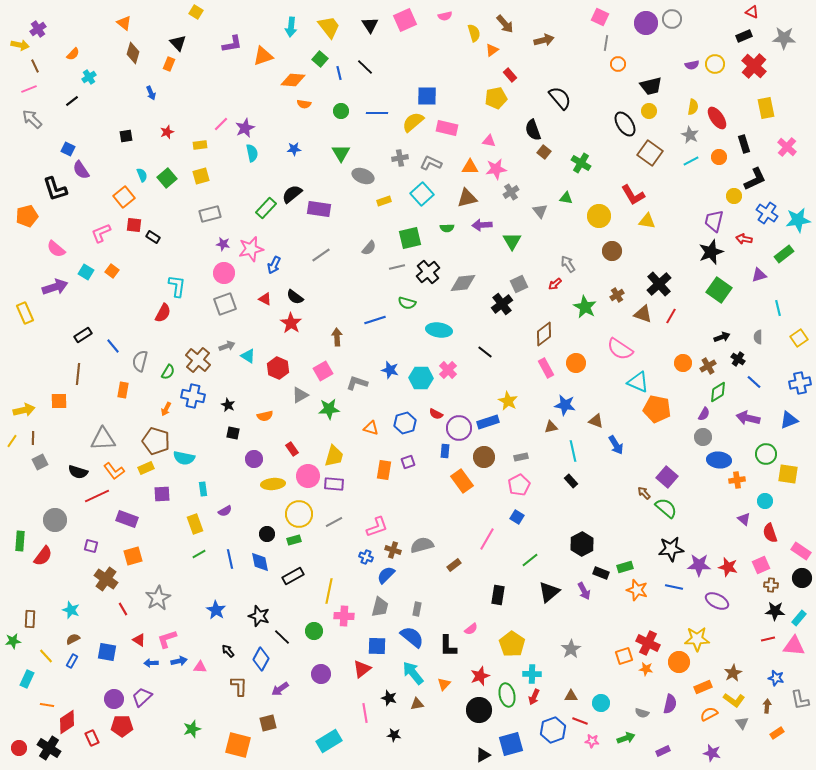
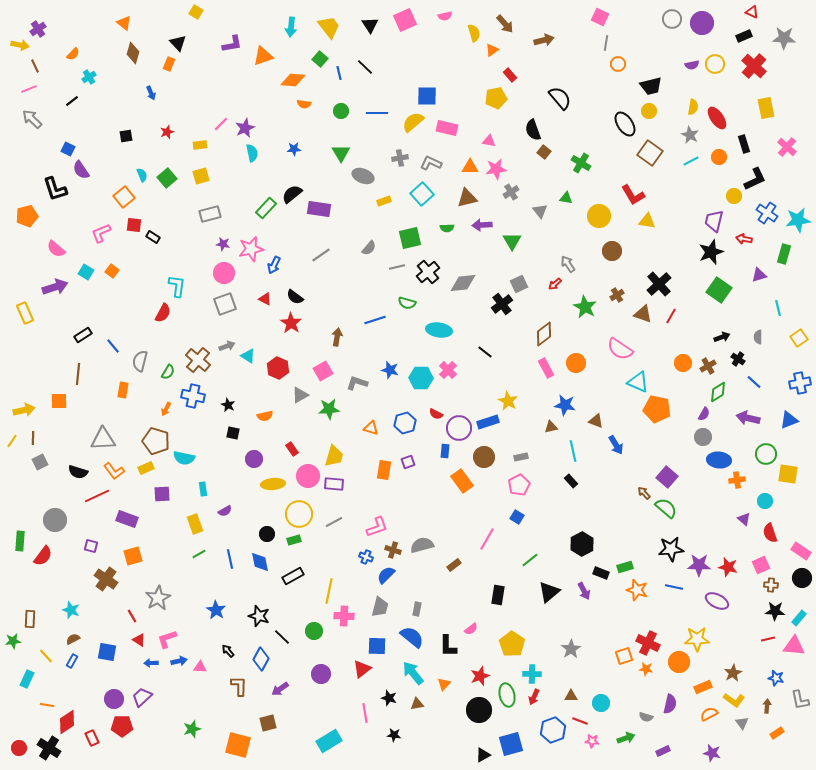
purple circle at (646, 23): moved 56 px right
green rectangle at (784, 254): rotated 36 degrees counterclockwise
brown arrow at (337, 337): rotated 12 degrees clockwise
red line at (123, 609): moved 9 px right, 7 px down
gray semicircle at (642, 713): moved 4 px right, 4 px down
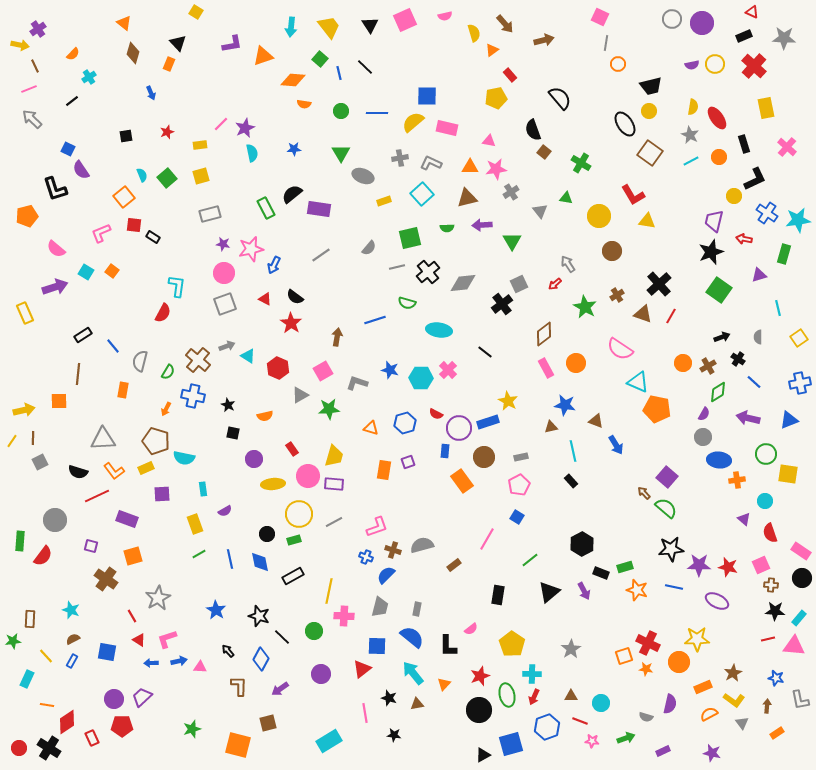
green rectangle at (266, 208): rotated 70 degrees counterclockwise
blue hexagon at (553, 730): moved 6 px left, 3 px up
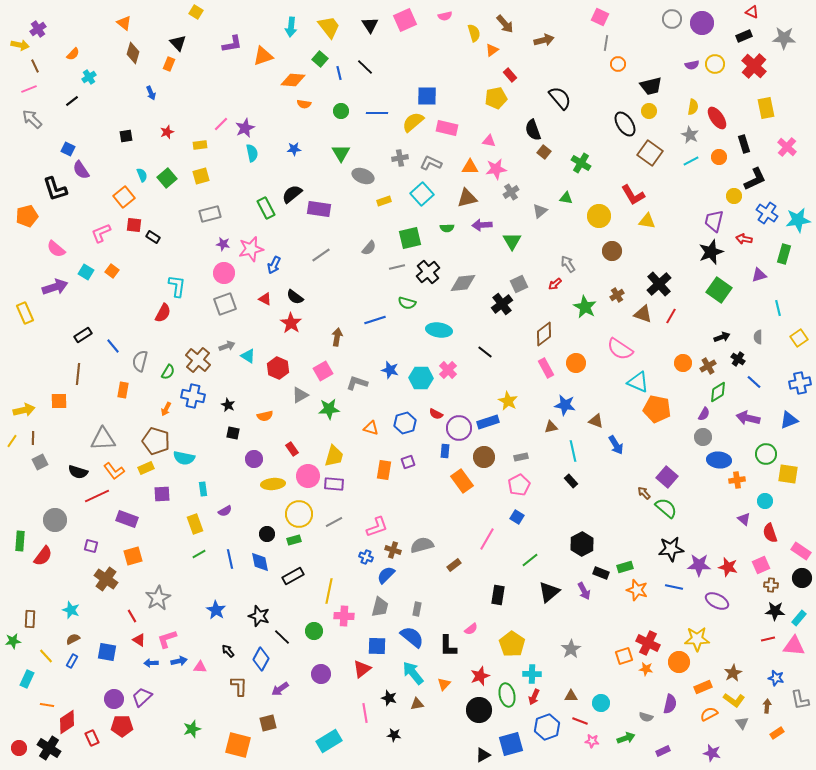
gray triangle at (540, 211): rotated 28 degrees clockwise
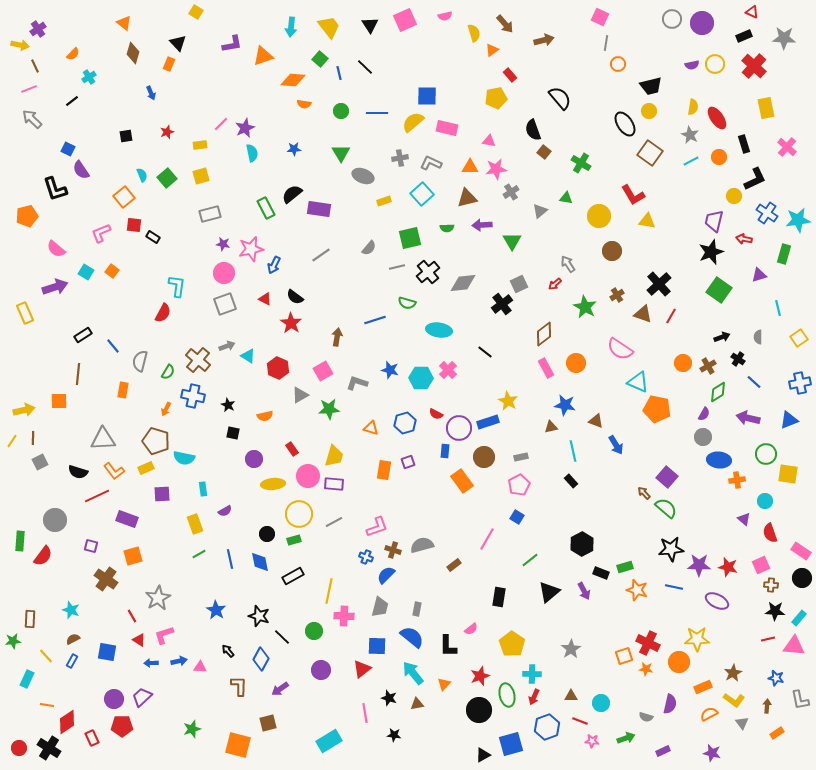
black rectangle at (498, 595): moved 1 px right, 2 px down
pink L-shape at (167, 639): moved 3 px left, 4 px up
purple circle at (321, 674): moved 4 px up
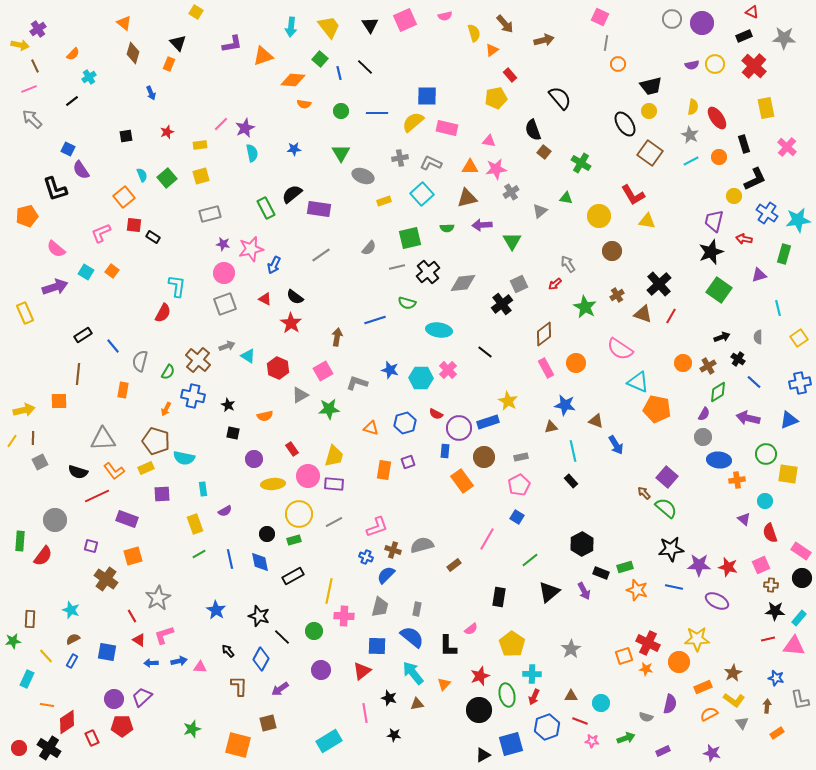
red triangle at (362, 669): moved 2 px down
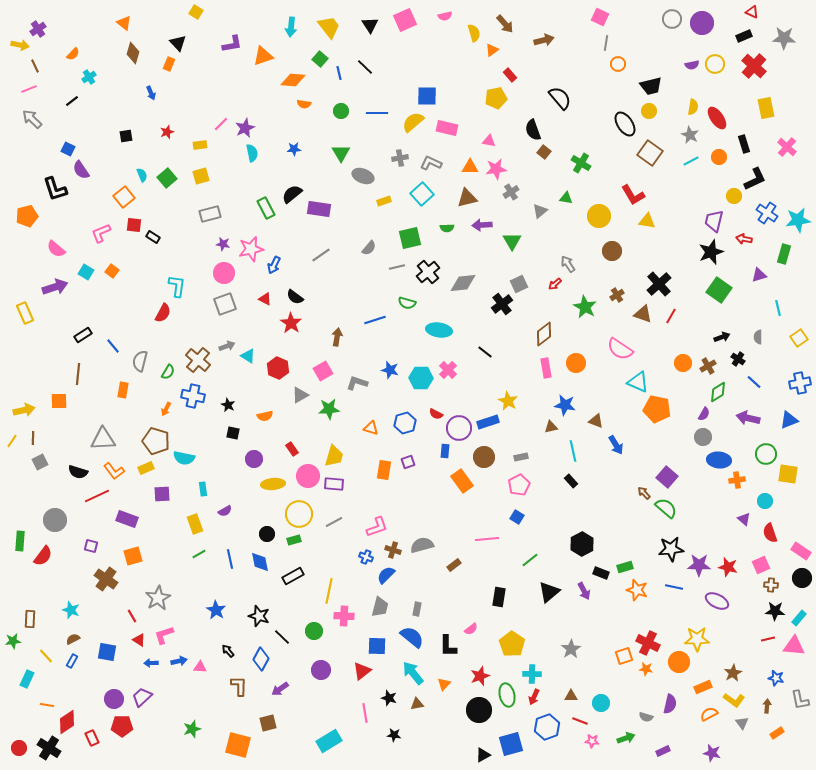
pink rectangle at (546, 368): rotated 18 degrees clockwise
pink line at (487, 539): rotated 55 degrees clockwise
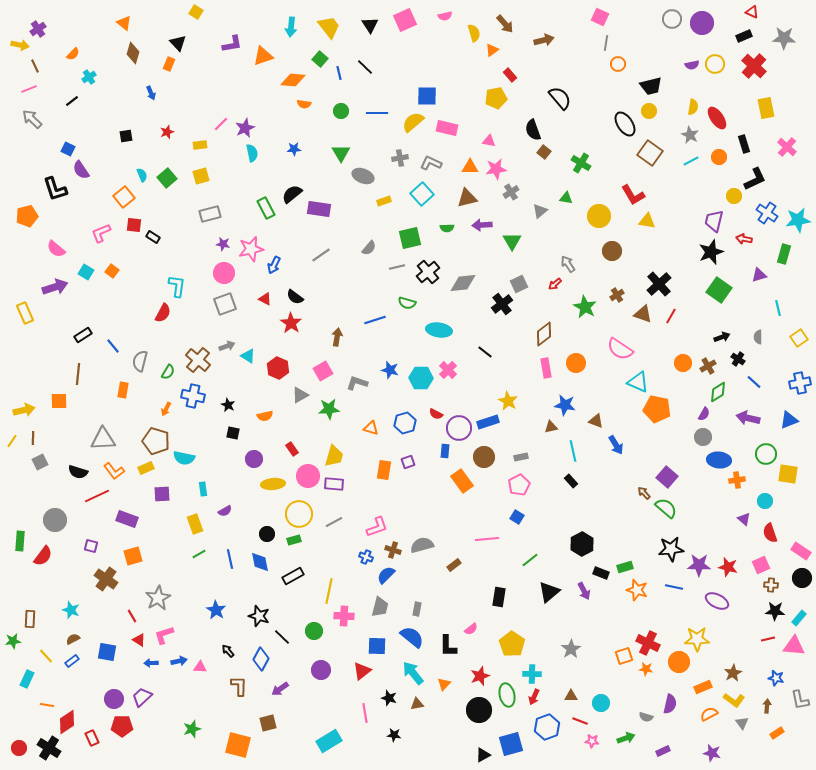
blue rectangle at (72, 661): rotated 24 degrees clockwise
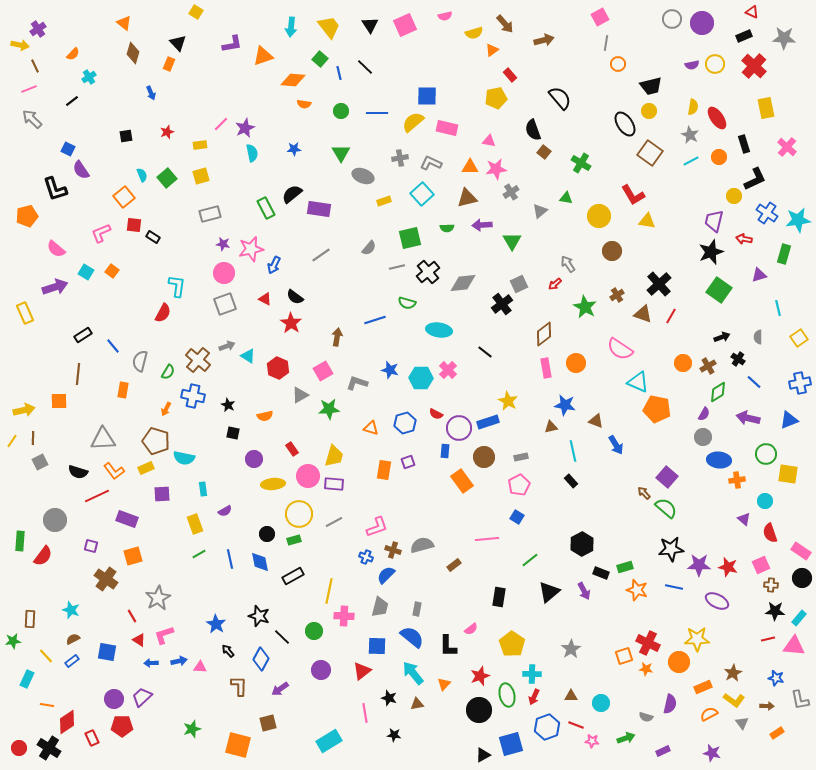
pink square at (600, 17): rotated 36 degrees clockwise
pink square at (405, 20): moved 5 px down
yellow semicircle at (474, 33): rotated 90 degrees clockwise
blue star at (216, 610): moved 14 px down
brown arrow at (767, 706): rotated 88 degrees clockwise
red line at (580, 721): moved 4 px left, 4 px down
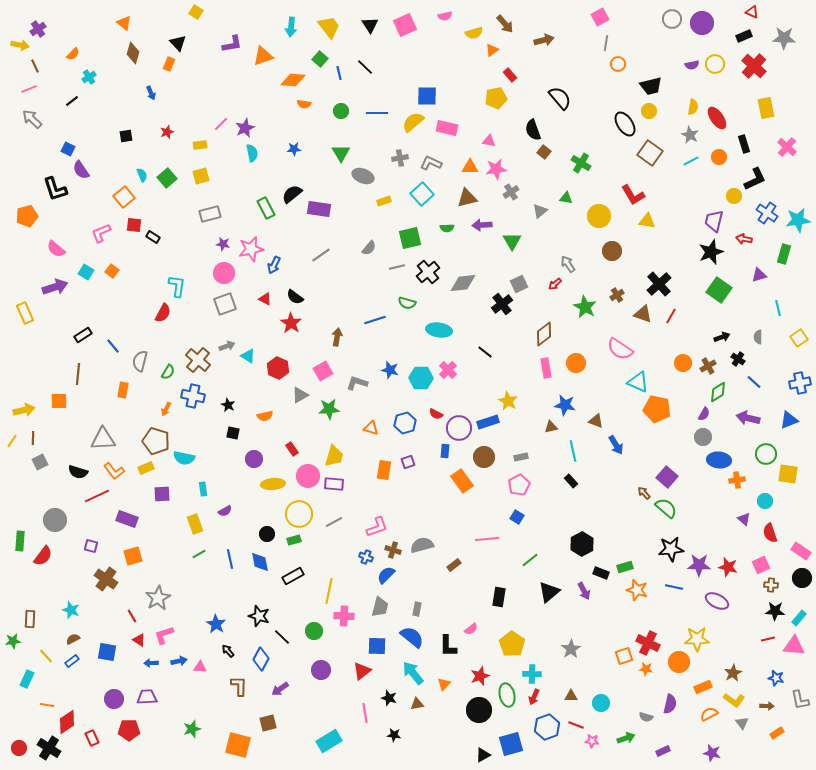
purple trapezoid at (142, 697): moved 5 px right; rotated 40 degrees clockwise
red pentagon at (122, 726): moved 7 px right, 4 px down
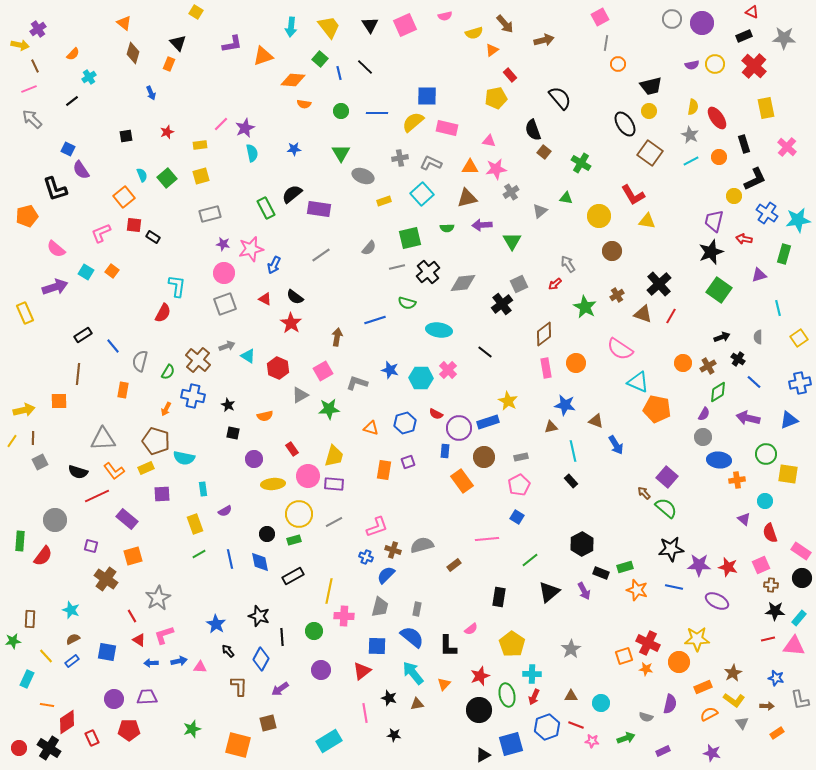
purple rectangle at (127, 519): rotated 20 degrees clockwise
black line at (282, 637): rotated 42 degrees clockwise
